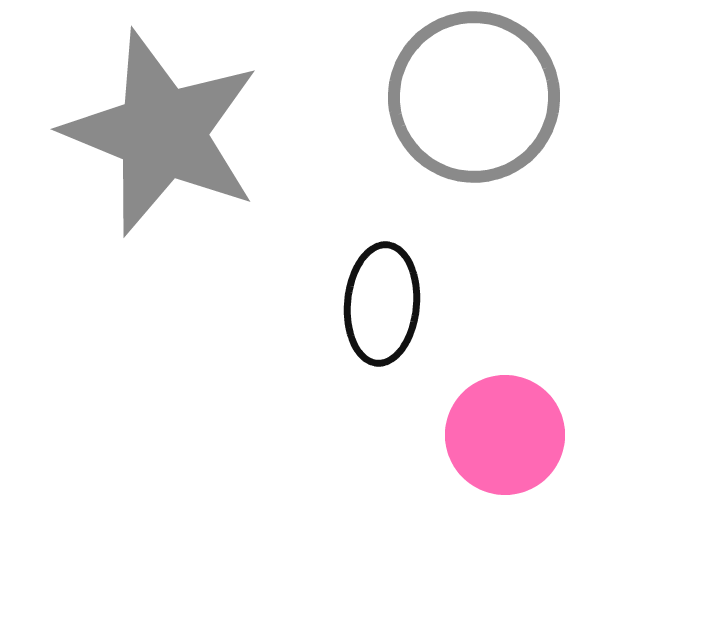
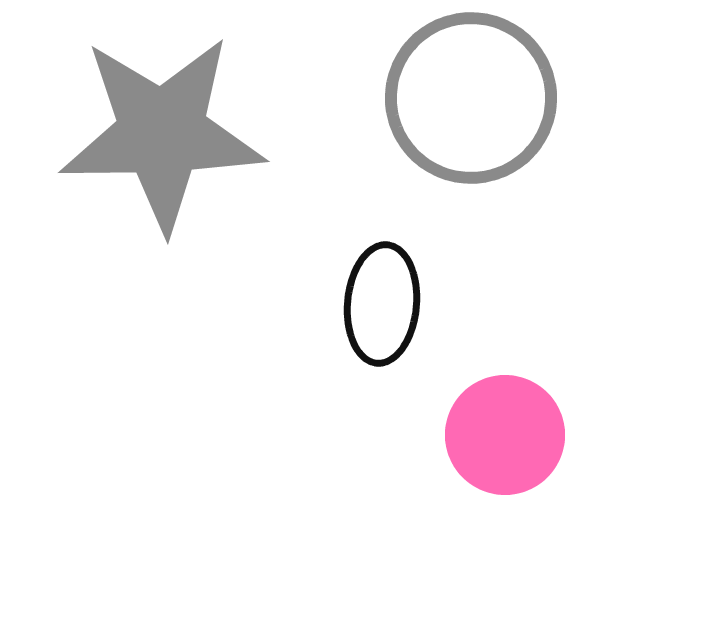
gray circle: moved 3 px left, 1 px down
gray star: rotated 23 degrees counterclockwise
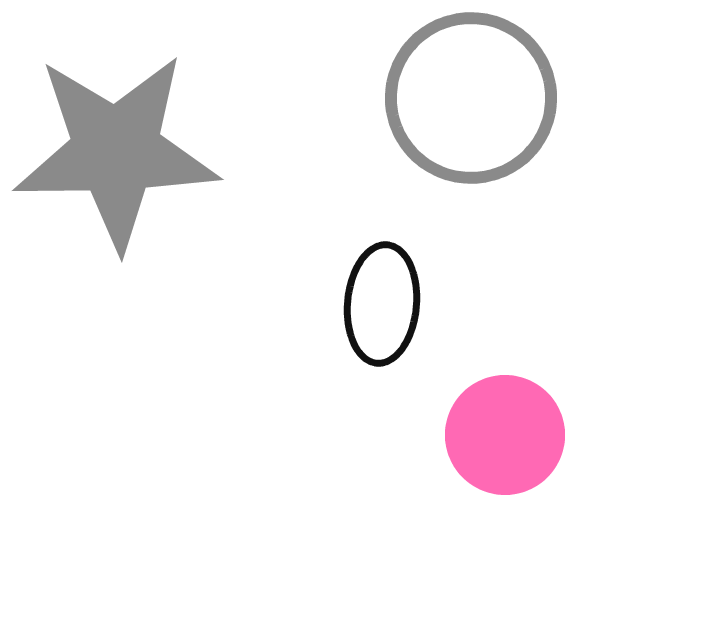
gray star: moved 46 px left, 18 px down
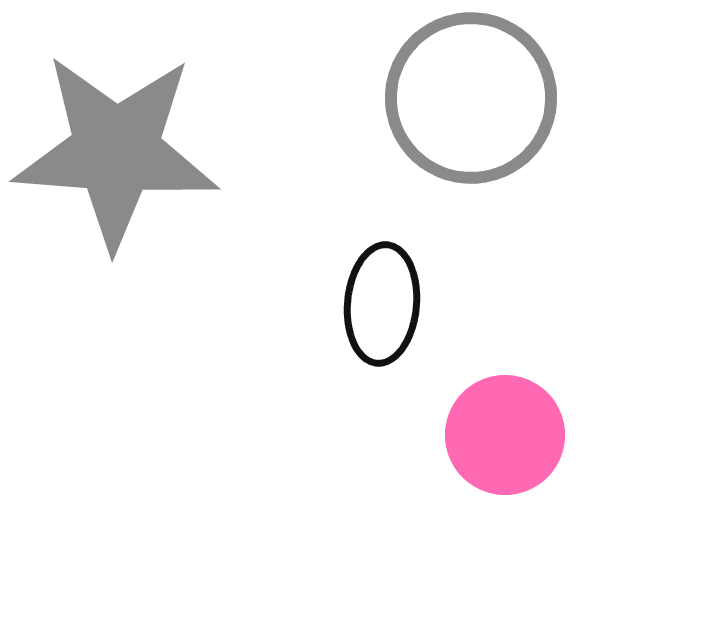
gray star: rotated 5 degrees clockwise
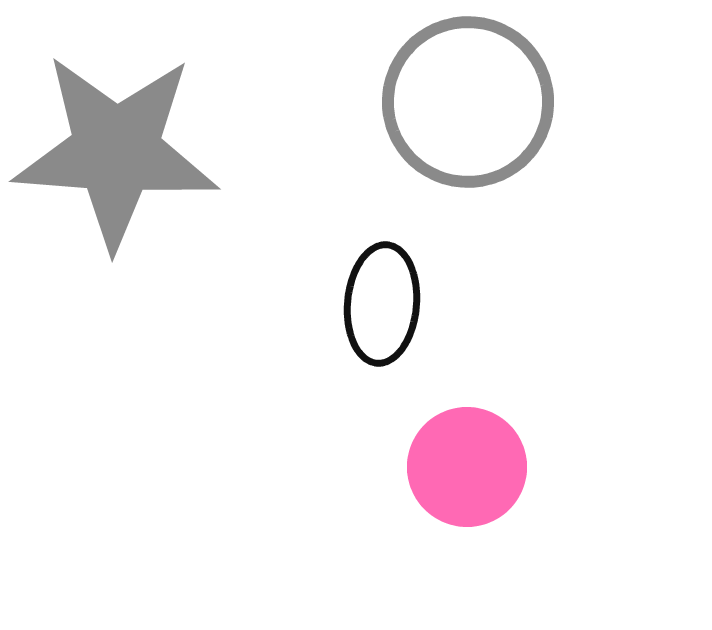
gray circle: moved 3 px left, 4 px down
pink circle: moved 38 px left, 32 px down
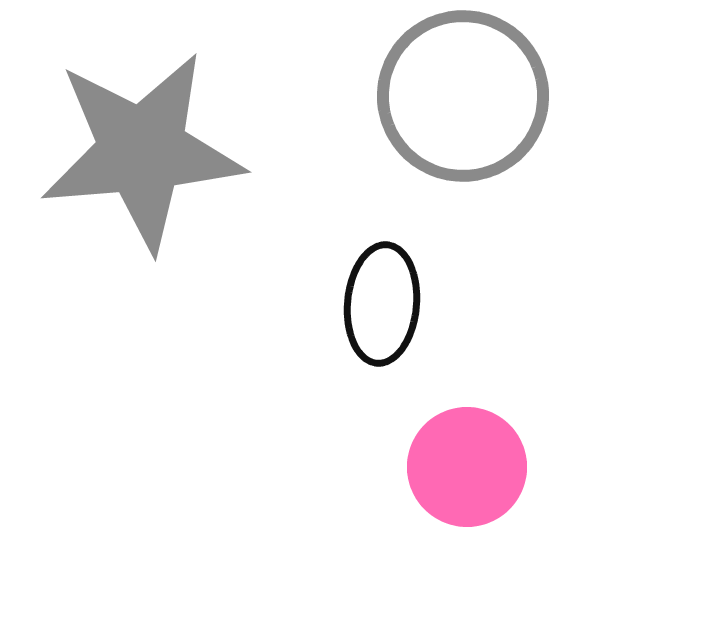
gray circle: moved 5 px left, 6 px up
gray star: moved 26 px right; rotated 9 degrees counterclockwise
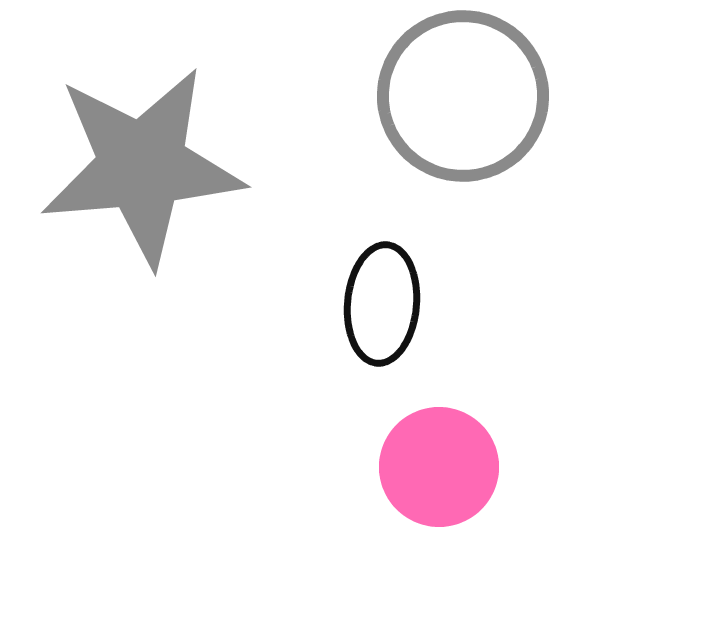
gray star: moved 15 px down
pink circle: moved 28 px left
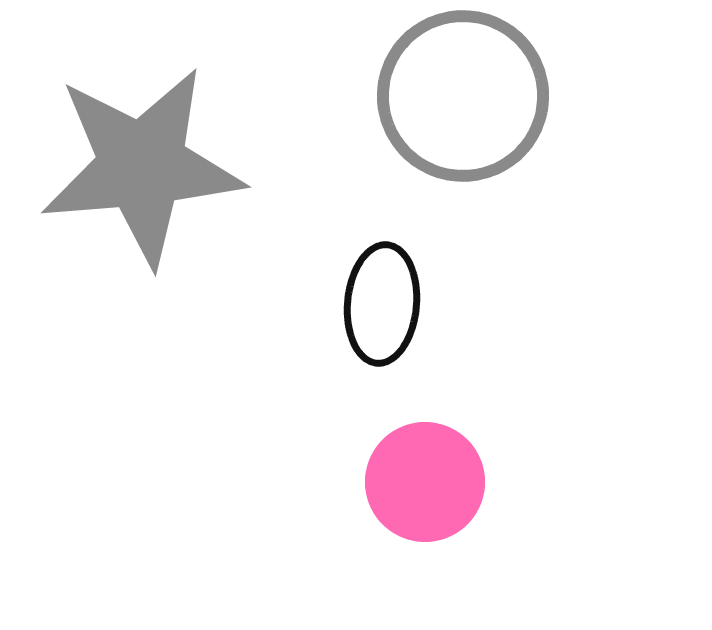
pink circle: moved 14 px left, 15 px down
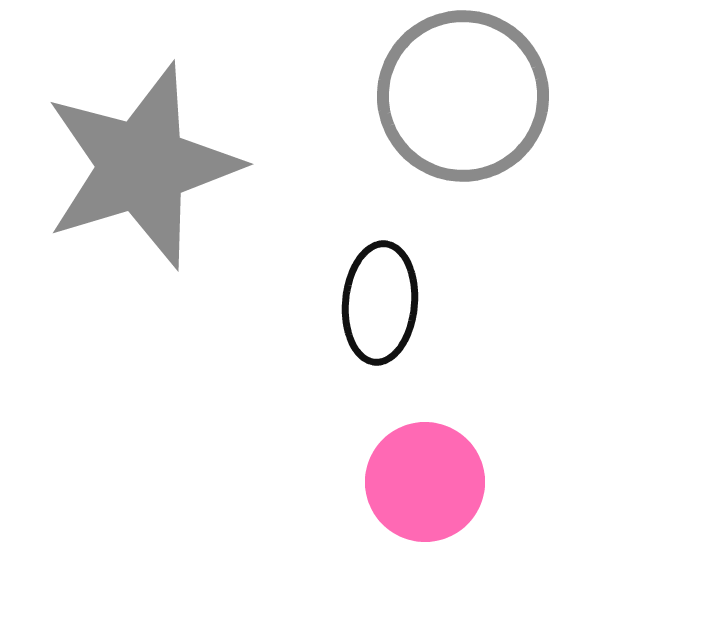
gray star: rotated 12 degrees counterclockwise
black ellipse: moved 2 px left, 1 px up
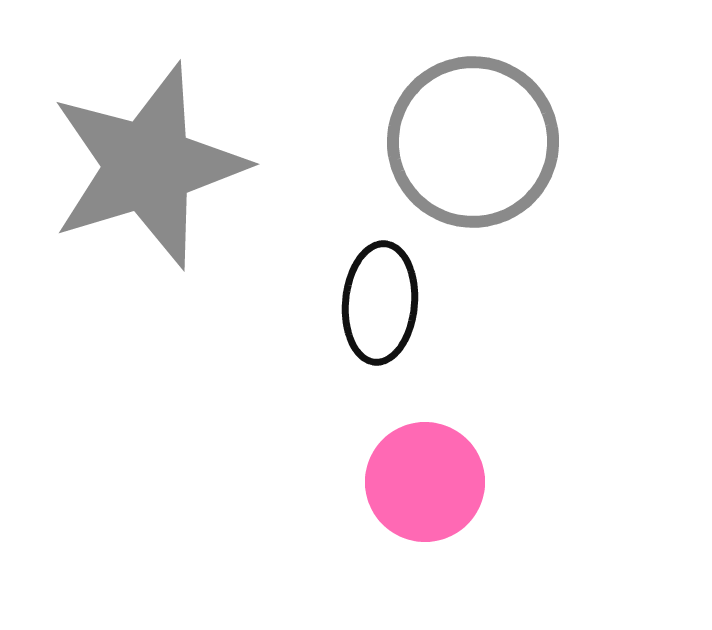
gray circle: moved 10 px right, 46 px down
gray star: moved 6 px right
